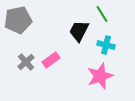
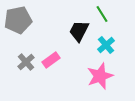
cyan cross: rotated 36 degrees clockwise
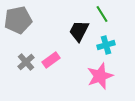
cyan cross: rotated 24 degrees clockwise
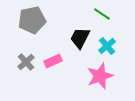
green line: rotated 24 degrees counterclockwise
gray pentagon: moved 14 px right
black trapezoid: moved 1 px right, 7 px down
cyan cross: moved 1 px right, 1 px down; rotated 24 degrees counterclockwise
pink rectangle: moved 2 px right, 1 px down; rotated 12 degrees clockwise
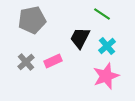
pink star: moved 6 px right
